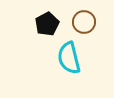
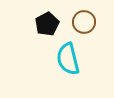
cyan semicircle: moved 1 px left, 1 px down
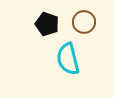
black pentagon: rotated 25 degrees counterclockwise
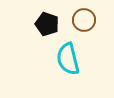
brown circle: moved 2 px up
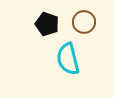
brown circle: moved 2 px down
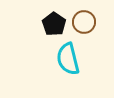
black pentagon: moved 7 px right; rotated 15 degrees clockwise
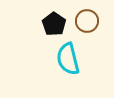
brown circle: moved 3 px right, 1 px up
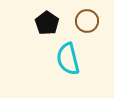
black pentagon: moved 7 px left, 1 px up
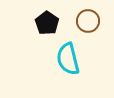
brown circle: moved 1 px right
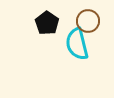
cyan semicircle: moved 9 px right, 15 px up
